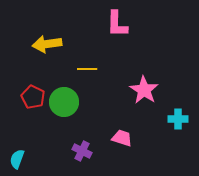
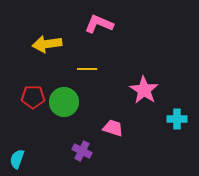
pink L-shape: moved 18 px left; rotated 112 degrees clockwise
red pentagon: rotated 25 degrees counterclockwise
cyan cross: moved 1 px left
pink trapezoid: moved 9 px left, 10 px up
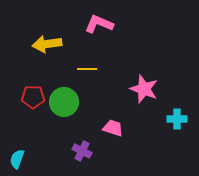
pink star: moved 1 px up; rotated 12 degrees counterclockwise
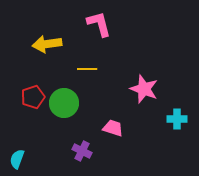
pink L-shape: rotated 52 degrees clockwise
red pentagon: rotated 20 degrees counterclockwise
green circle: moved 1 px down
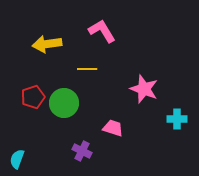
pink L-shape: moved 3 px right, 7 px down; rotated 16 degrees counterclockwise
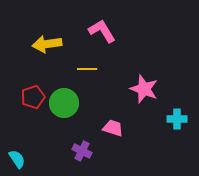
cyan semicircle: rotated 126 degrees clockwise
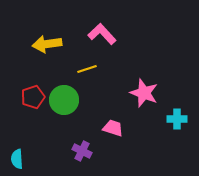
pink L-shape: moved 3 px down; rotated 12 degrees counterclockwise
yellow line: rotated 18 degrees counterclockwise
pink star: moved 4 px down
green circle: moved 3 px up
cyan semicircle: rotated 150 degrees counterclockwise
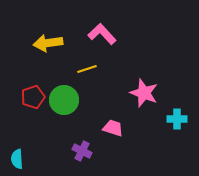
yellow arrow: moved 1 px right, 1 px up
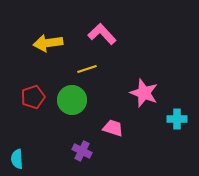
green circle: moved 8 px right
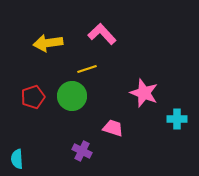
green circle: moved 4 px up
